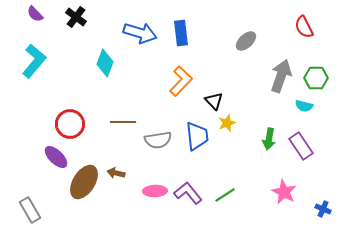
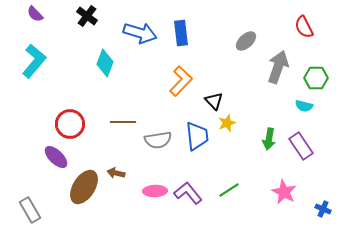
black cross: moved 11 px right, 1 px up
gray arrow: moved 3 px left, 9 px up
brown ellipse: moved 5 px down
green line: moved 4 px right, 5 px up
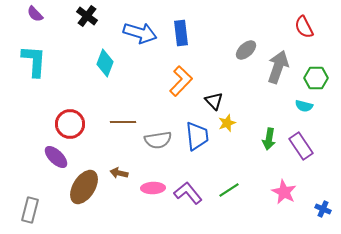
gray ellipse: moved 9 px down
cyan L-shape: rotated 36 degrees counterclockwise
brown arrow: moved 3 px right
pink ellipse: moved 2 px left, 3 px up
gray rectangle: rotated 45 degrees clockwise
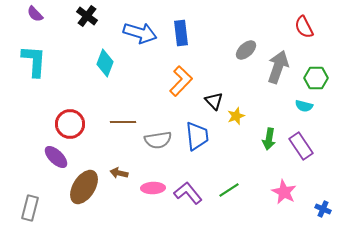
yellow star: moved 9 px right, 7 px up
gray rectangle: moved 2 px up
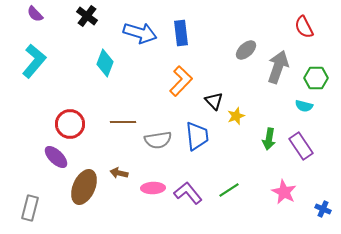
cyan L-shape: rotated 36 degrees clockwise
brown ellipse: rotated 8 degrees counterclockwise
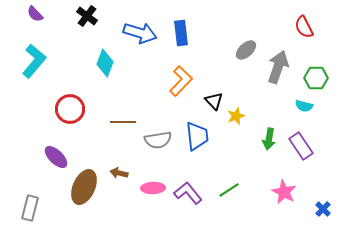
red circle: moved 15 px up
blue cross: rotated 21 degrees clockwise
